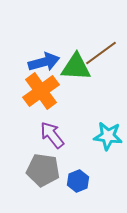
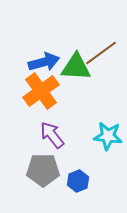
gray pentagon: rotated 8 degrees counterclockwise
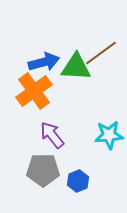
orange cross: moved 7 px left
cyan star: moved 1 px right, 1 px up; rotated 12 degrees counterclockwise
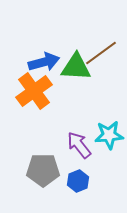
purple arrow: moved 27 px right, 10 px down
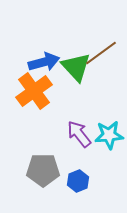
green triangle: rotated 44 degrees clockwise
purple arrow: moved 11 px up
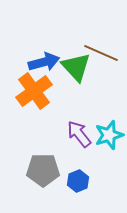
brown line: rotated 60 degrees clockwise
cyan star: rotated 12 degrees counterclockwise
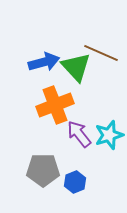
orange cross: moved 21 px right, 14 px down; rotated 15 degrees clockwise
blue hexagon: moved 3 px left, 1 px down
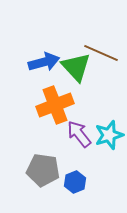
gray pentagon: rotated 8 degrees clockwise
